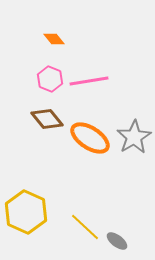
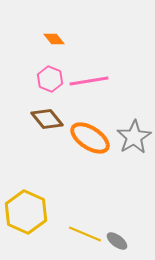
yellow line: moved 7 px down; rotated 20 degrees counterclockwise
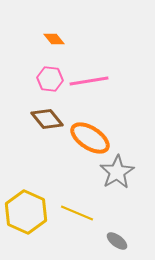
pink hexagon: rotated 15 degrees counterclockwise
gray star: moved 17 px left, 35 px down
yellow line: moved 8 px left, 21 px up
